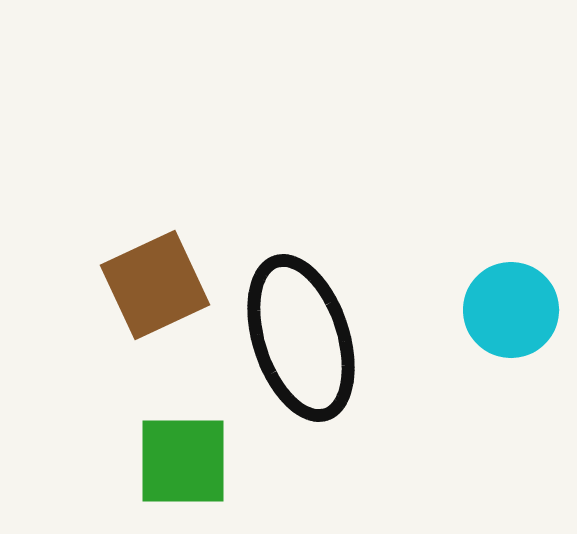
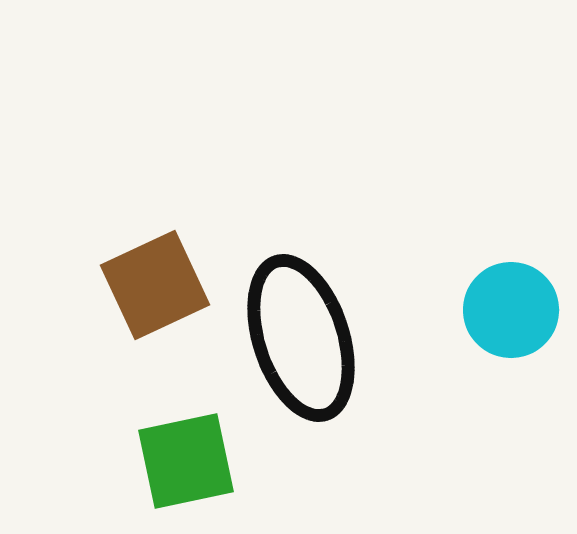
green square: moved 3 px right; rotated 12 degrees counterclockwise
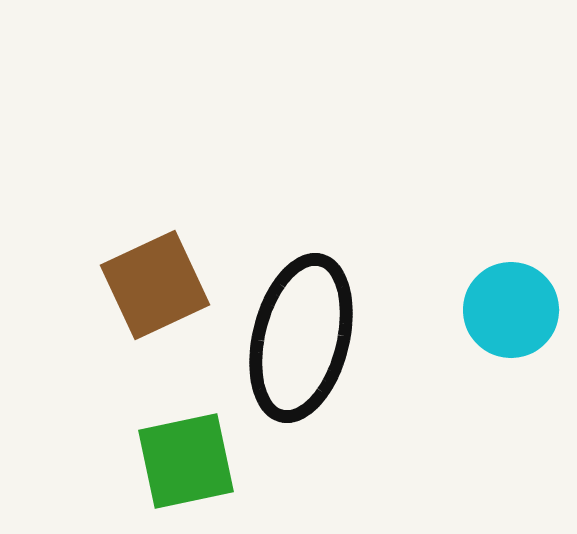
black ellipse: rotated 32 degrees clockwise
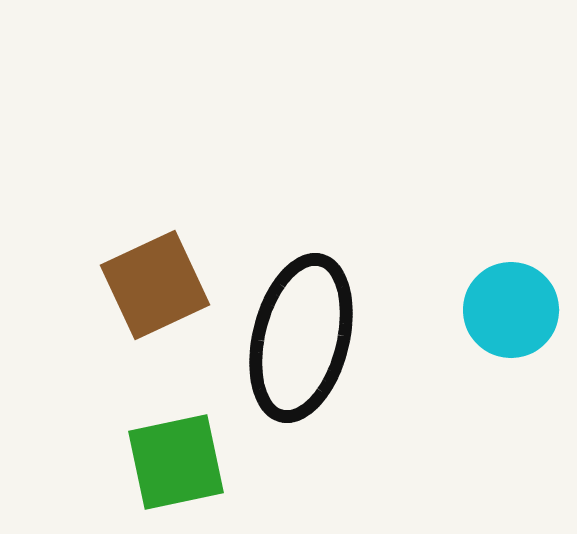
green square: moved 10 px left, 1 px down
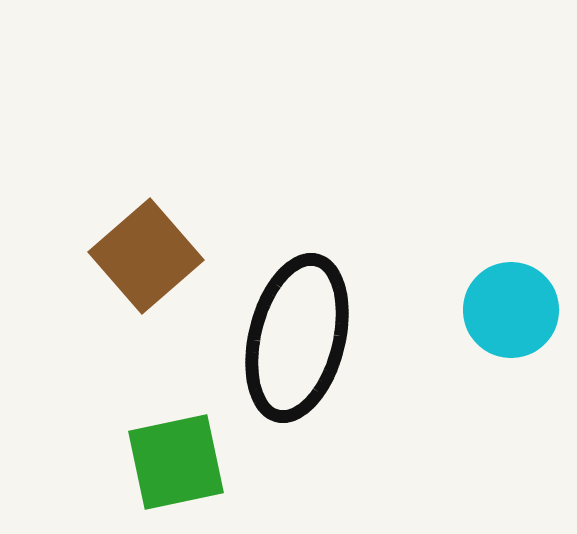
brown square: moved 9 px left, 29 px up; rotated 16 degrees counterclockwise
black ellipse: moved 4 px left
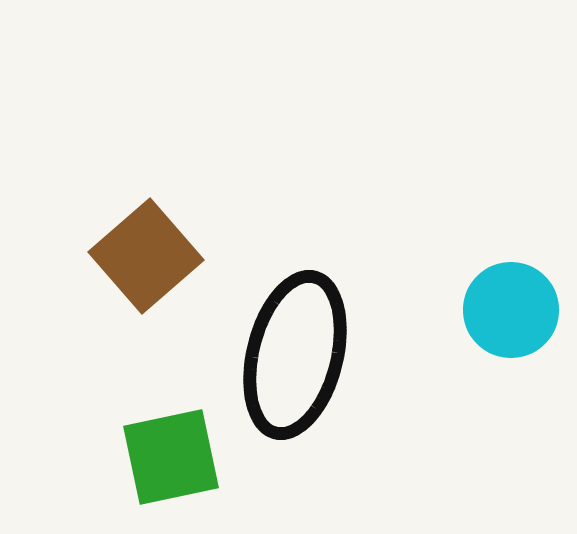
black ellipse: moved 2 px left, 17 px down
green square: moved 5 px left, 5 px up
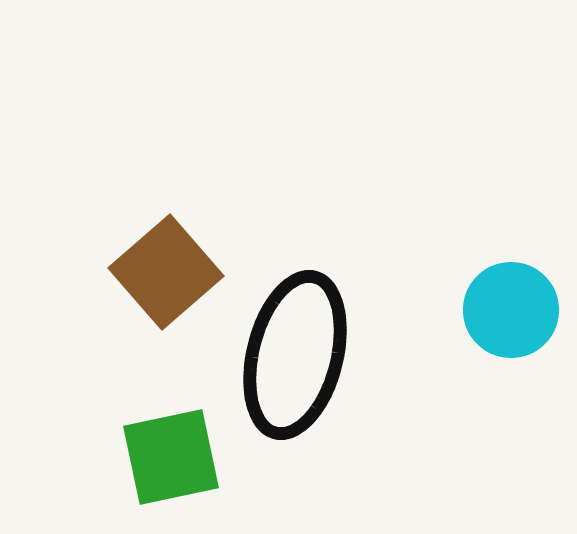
brown square: moved 20 px right, 16 px down
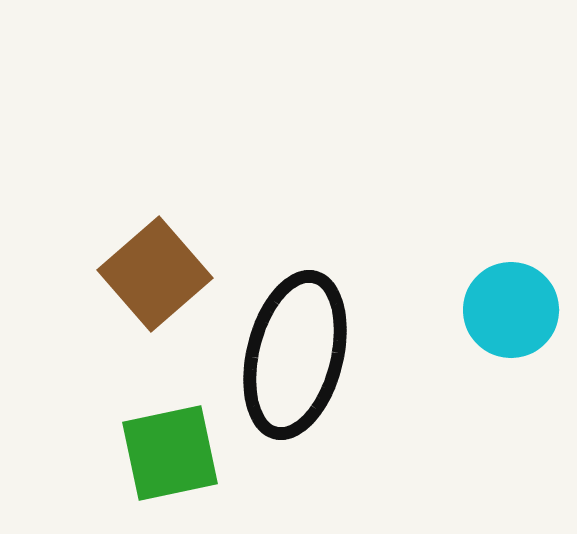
brown square: moved 11 px left, 2 px down
green square: moved 1 px left, 4 px up
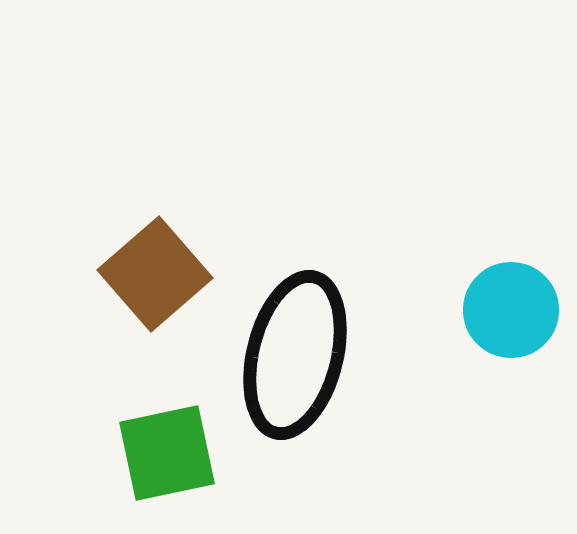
green square: moved 3 px left
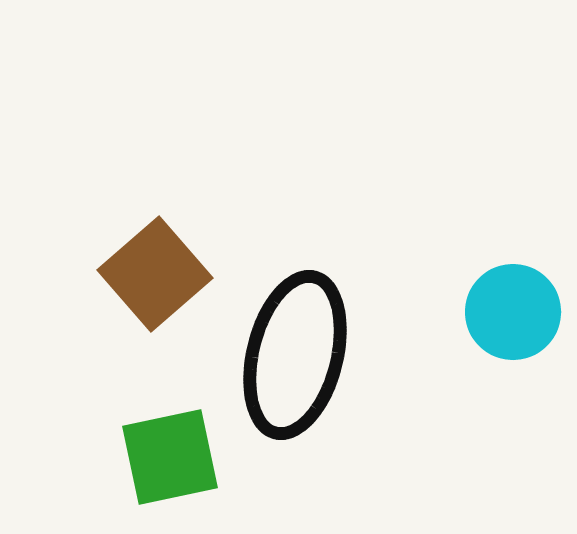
cyan circle: moved 2 px right, 2 px down
green square: moved 3 px right, 4 px down
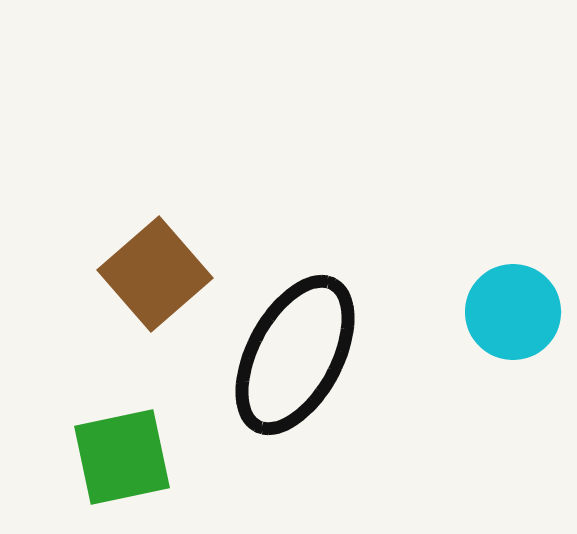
black ellipse: rotated 14 degrees clockwise
green square: moved 48 px left
